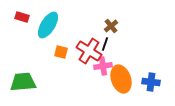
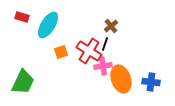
orange square: rotated 32 degrees counterclockwise
green trapezoid: rotated 120 degrees clockwise
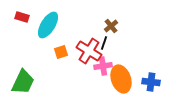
black line: moved 1 px left, 1 px up
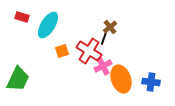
brown cross: moved 1 px left, 1 px down
black line: moved 5 px up
orange square: moved 1 px right, 1 px up
pink cross: rotated 18 degrees counterclockwise
green trapezoid: moved 5 px left, 3 px up
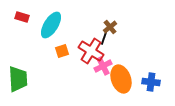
cyan ellipse: moved 3 px right
red cross: moved 2 px right
green trapezoid: rotated 28 degrees counterclockwise
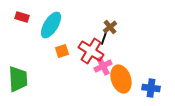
blue cross: moved 6 px down
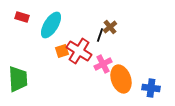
black line: moved 4 px left, 3 px up
red cross: moved 12 px left
pink cross: moved 2 px up
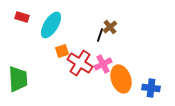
red cross: moved 1 px right, 12 px down
